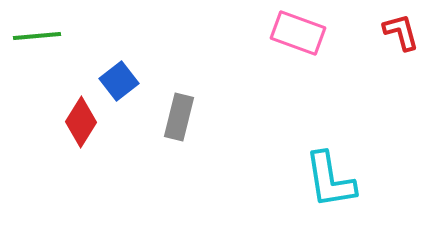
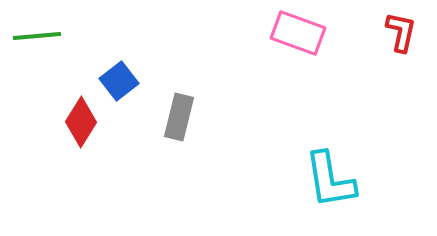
red L-shape: rotated 27 degrees clockwise
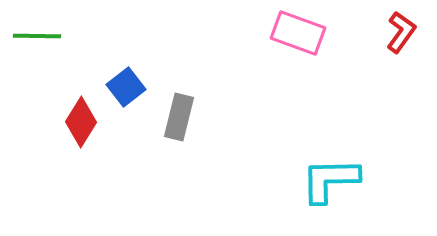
red L-shape: rotated 24 degrees clockwise
green line: rotated 6 degrees clockwise
blue square: moved 7 px right, 6 px down
cyan L-shape: rotated 98 degrees clockwise
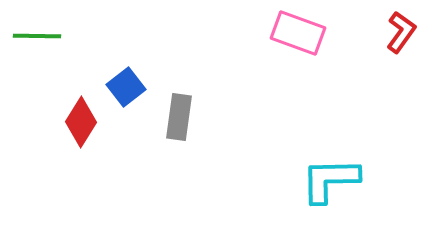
gray rectangle: rotated 6 degrees counterclockwise
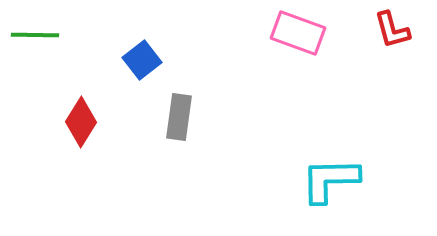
red L-shape: moved 9 px left, 2 px up; rotated 129 degrees clockwise
green line: moved 2 px left, 1 px up
blue square: moved 16 px right, 27 px up
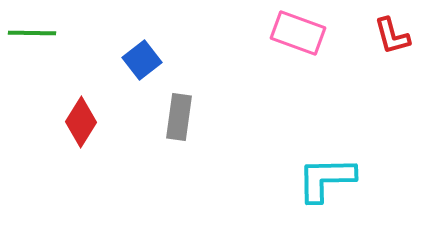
red L-shape: moved 6 px down
green line: moved 3 px left, 2 px up
cyan L-shape: moved 4 px left, 1 px up
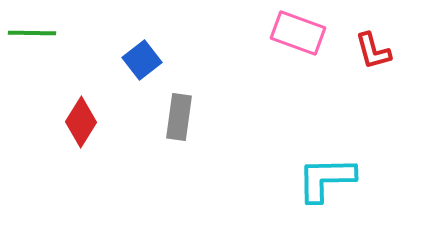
red L-shape: moved 19 px left, 15 px down
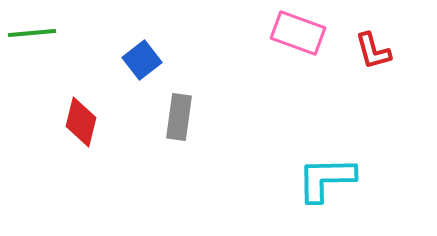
green line: rotated 6 degrees counterclockwise
red diamond: rotated 18 degrees counterclockwise
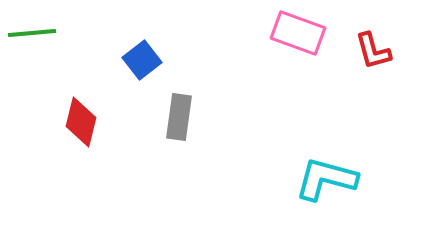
cyan L-shape: rotated 16 degrees clockwise
